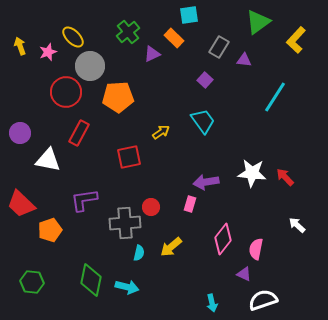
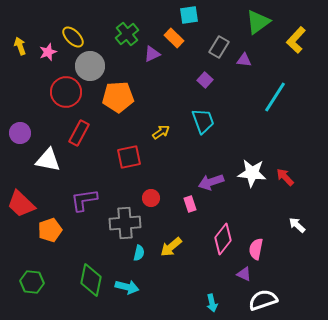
green cross at (128, 32): moved 1 px left, 2 px down
cyan trapezoid at (203, 121): rotated 16 degrees clockwise
purple arrow at (206, 182): moved 5 px right; rotated 10 degrees counterclockwise
pink rectangle at (190, 204): rotated 35 degrees counterclockwise
red circle at (151, 207): moved 9 px up
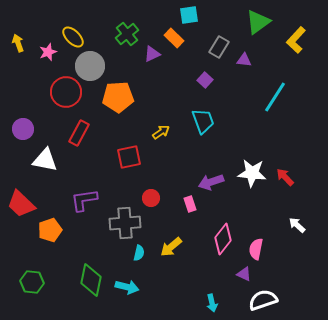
yellow arrow at (20, 46): moved 2 px left, 3 px up
purple circle at (20, 133): moved 3 px right, 4 px up
white triangle at (48, 160): moved 3 px left
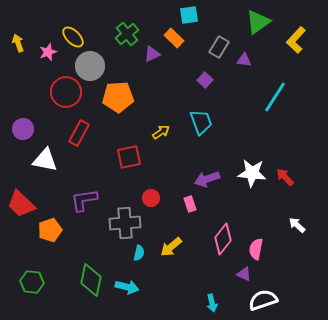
cyan trapezoid at (203, 121): moved 2 px left, 1 px down
purple arrow at (211, 182): moved 4 px left, 3 px up
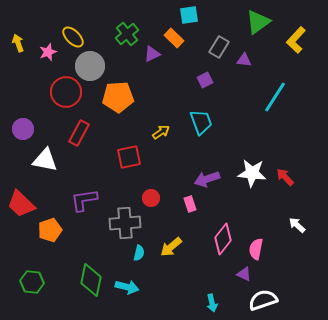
purple square at (205, 80): rotated 21 degrees clockwise
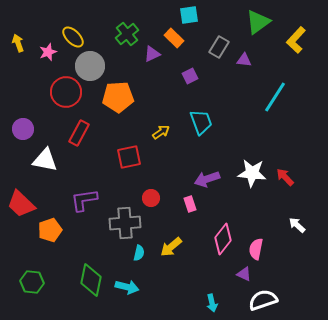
purple square at (205, 80): moved 15 px left, 4 px up
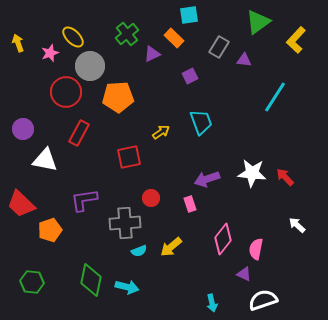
pink star at (48, 52): moved 2 px right, 1 px down
cyan semicircle at (139, 253): moved 2 px up; rotated 56 degrees clockwise
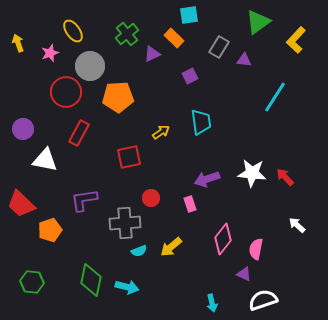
yellow ellipse at (73, 37): moved 6 px up; rotated 10 degrees clockwise
cyan trapezoid at (201, 122): rotated 12 degrees clockwise
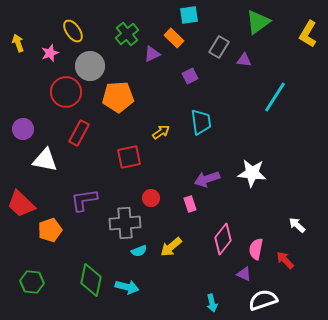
yellow L-shape at (296, 40): moved 12 px right, 6 px up; rotated 12 degrees counterclockwise
red arrow at (285, 177): moved 83 px down
